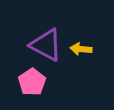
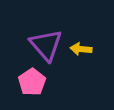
purple triangle: rotated 21 degrees clockwise
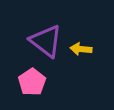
purple triangle: moved 4 px up; rotated 12 degrees counterclockwise
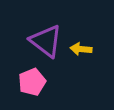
pink pentagon: rotated 12 degrees clockwise
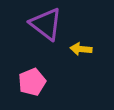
purple triangle: moved 17 px up
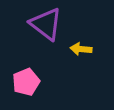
pink pentagon: moved 6 px left
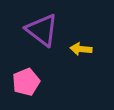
purple triangle: moved 4 px left, 6 px down
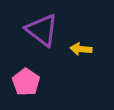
pink pentagon: rotated 16 degrees counterclockwise
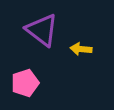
pink pentagon: moved 1 px left, 1 px down; rotated 20 degrees clockwise
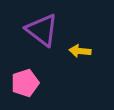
yellow arrow: moved 1 px left, 2 px down
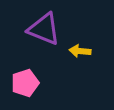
purple triangle: moved 2 px right, 1 px up; rotated 15 degrees counterclockwise
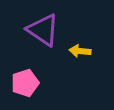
purple triangle: moved 1 px left, 1 px down; rotated 12 degrees clockwise
